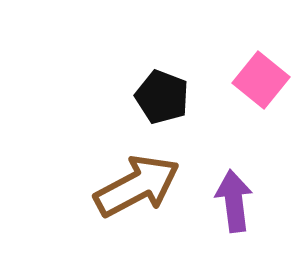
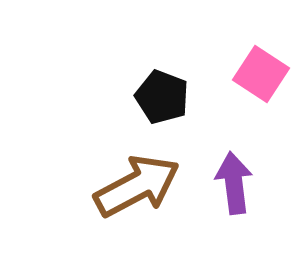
pink square: moved 6 px up; rotated 6 degrees counterclockwise
purple arrow: moved 18 px up
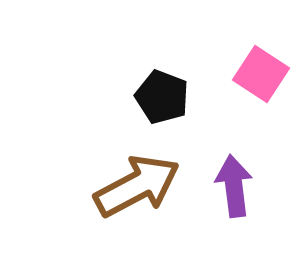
purple arrow: moved 3 px down
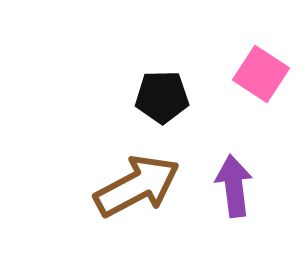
black pentagon: rotated 22 degrees counterclockwise
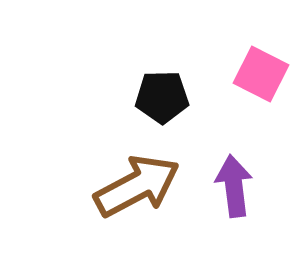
pink square: rotated 6 degrees counterclockwise
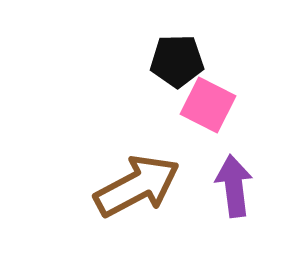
pink square: moved 53 px left, 31 px down
black pentagon: moved 15 px right, 36 px up
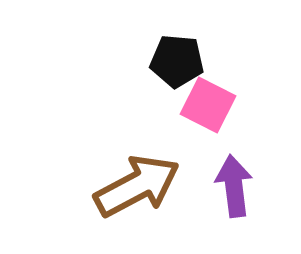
black pentagon: rotated 6 degrees clockwise
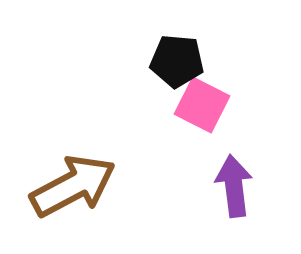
pink square: moved 6 px left
brown arrow: moved 64 px left
